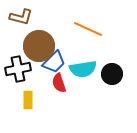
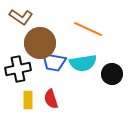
brown L-shape: rotated 20 degrees clockwise
brown circle: moved 1 px right, 3 px up
blue trapezoid: rotated 55 degrees clockwise
cyan semicircle: moved 6 px up
red semicircle: moved 8 px left, 16 px down
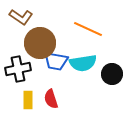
blue trapezoid: moved 2 px right, 1 px up
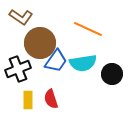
blue trapezoid: rotated 65 degrees counterclockwise
black cross: rotated 10 degrees counterclockwise
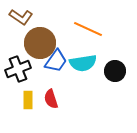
black circle: moved 3 px right, 3 px up
